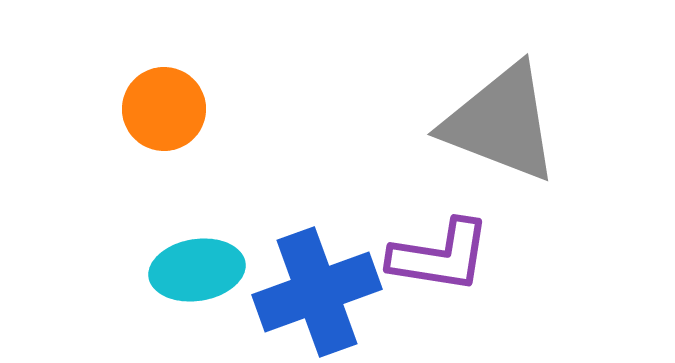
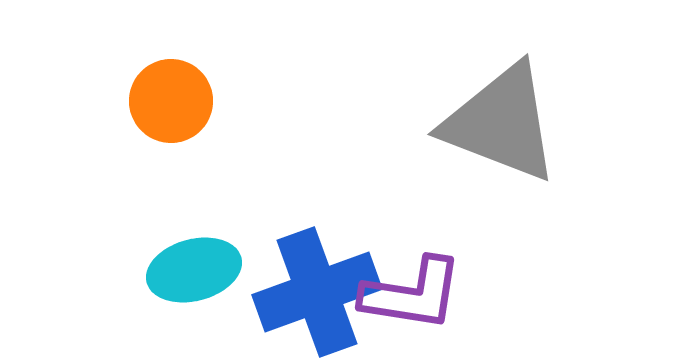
orange circle: moved 7 px right, 8 px up
purple L-shape: moved 28 px left, 38 px down
cyan ellipse: moved 3 px left; rotated 6 degrees counterclockwise
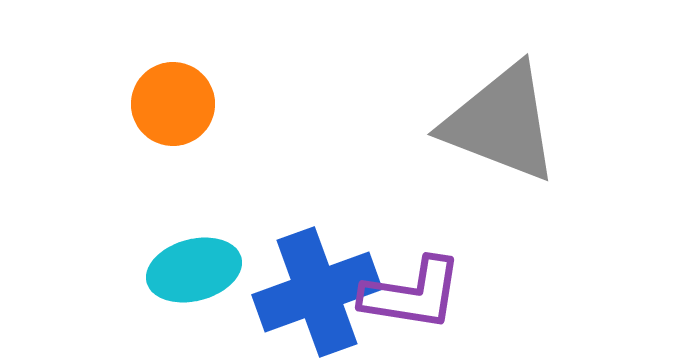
orange circle: moved 2 px right, 3 px down
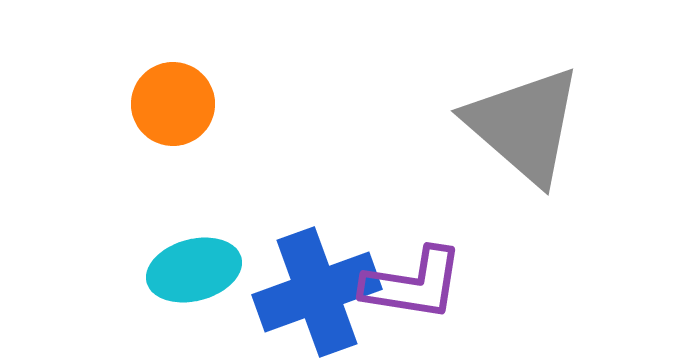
gray triangle: moved 23 px right, 2 px down; rotated 20 degrees clockwise
purple L-shape: moved 1 px right, 10 px up
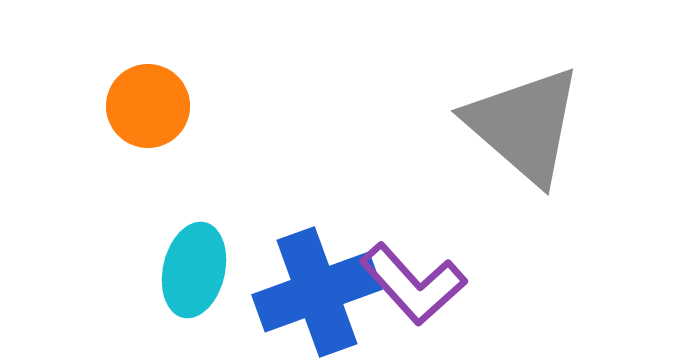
orange circle: moved 25 px left, 2 px down
cyan ellipse: rotated 62 degrees counterclockwise
purple L-shape: rotated 39 degrees clockwise
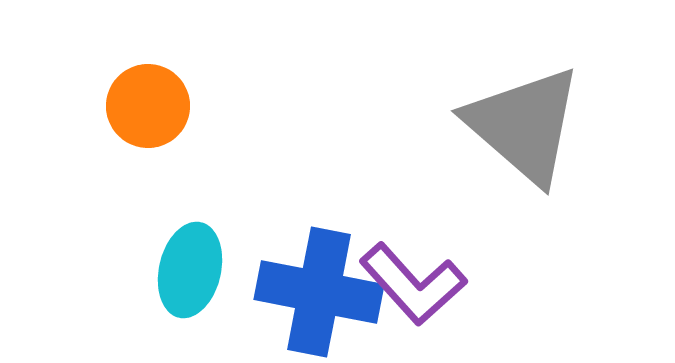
cyan ellipse: moved 4 px left
blue cross: moved 2 px right; rotated 31 degrees clockwise
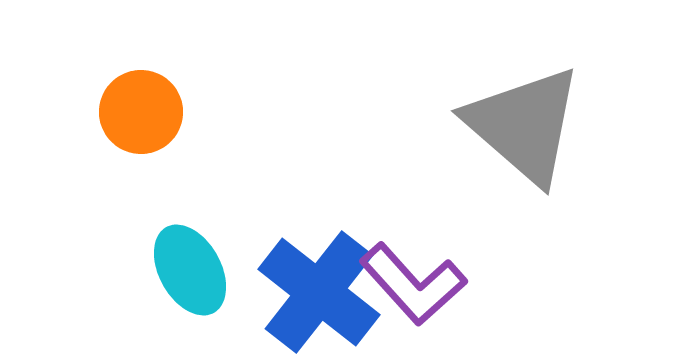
orange circle: moved 7 px left, 6 px down
cyan ellipse: rotated 42 degrees counterclockwise
blue cross: rotated 27 degrees clockwise
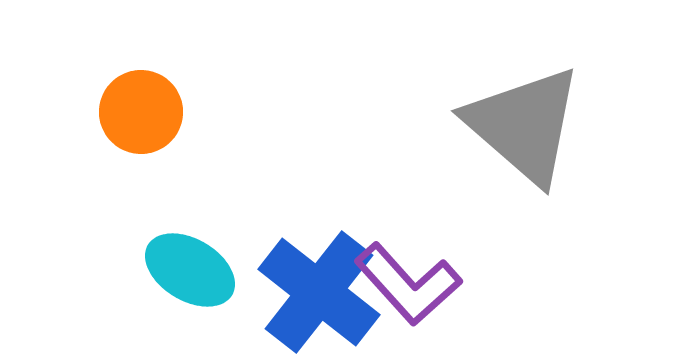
cyan ellipse: rotated 30 degrees counterclockwise
purple L-shape: moved 5 px left
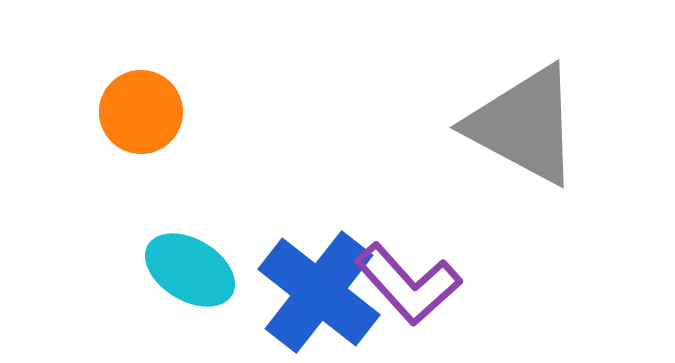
gray triangle: rotated 13 degrees counterclockwise
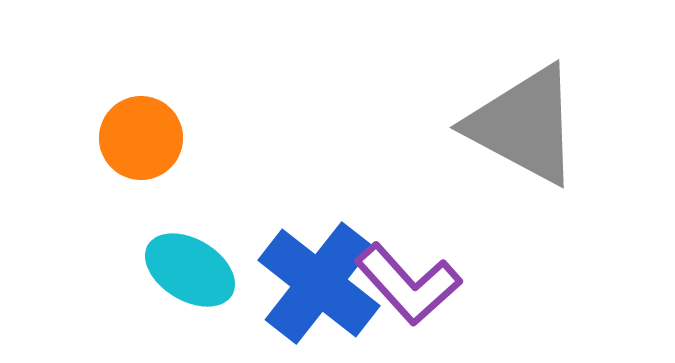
orange circle: moved 26 px down
blue cross: moved 9 px up
